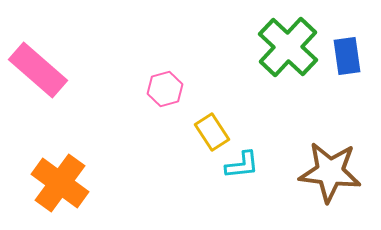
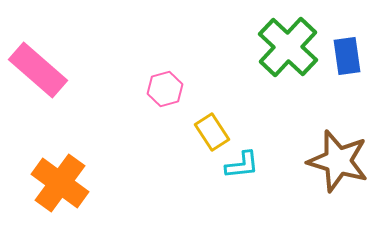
brown star: moved 8 px right, 11 px up; rotated 10 degrees clockwise
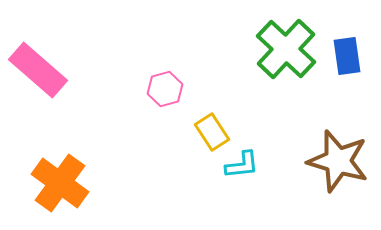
green cross: moved 2 px left, 2 px down
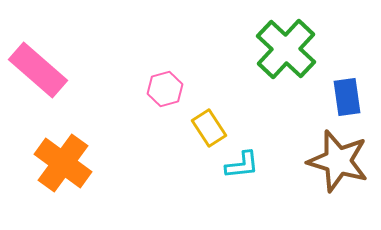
blue rectangle: moved 41 px down
yellow rectangle: moved 3 px left, 4 px up
orange cross: moved 3 px right, 20 px up
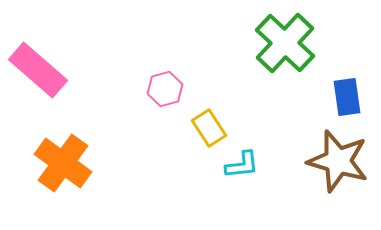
green cross: moved 1 px left, 6 px up
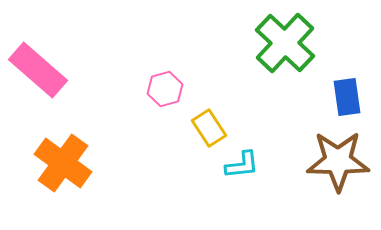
brown star: rotated 16 degrees counterclockwise
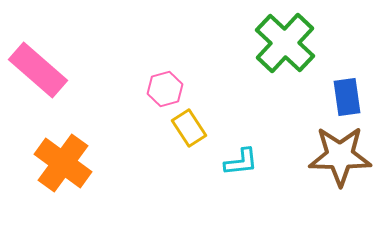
yellow rectangle: moved 20 px left
brown star: moved 2 px right, 5 px up
cyan L-shape: moved 1 px left, 3 px up
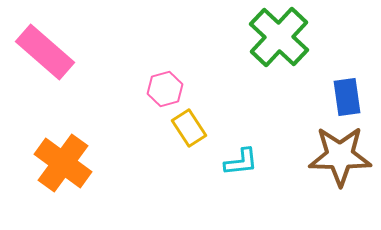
green cross: moved 6 px left, 6 px up
pink rectangle: moved 7 px right, 18 px up
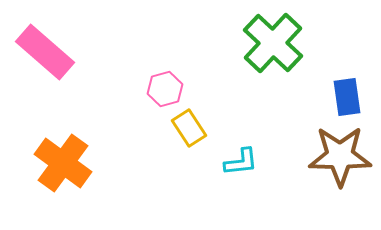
green cross: moved 6 px left, 6 px down
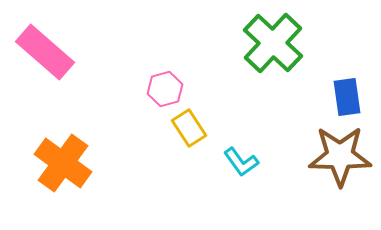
cyan L-shape: rotated 60 degrees clockwise
